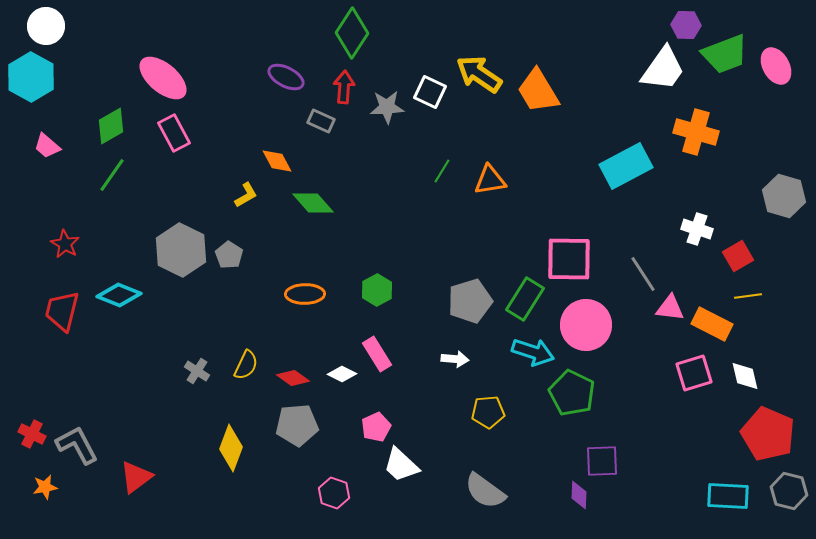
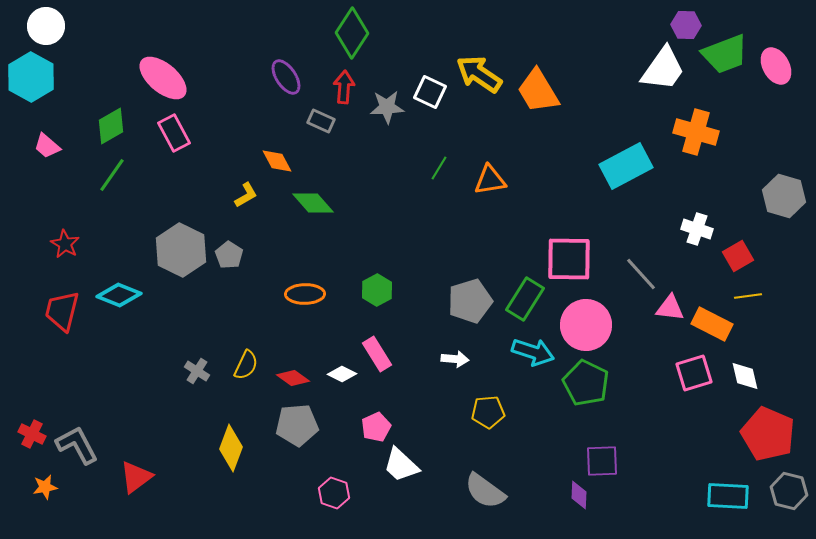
purple ellipse at (286, 77): rotated 30 degrees clockwise
green line at (442, 171): moved 3 px left, 3 px up
gray line at (643, 274): moved 2 px left; rotated 9 degrees counterclockwise
green pentagon at (572, 393): moved 14 px right, 10 px up
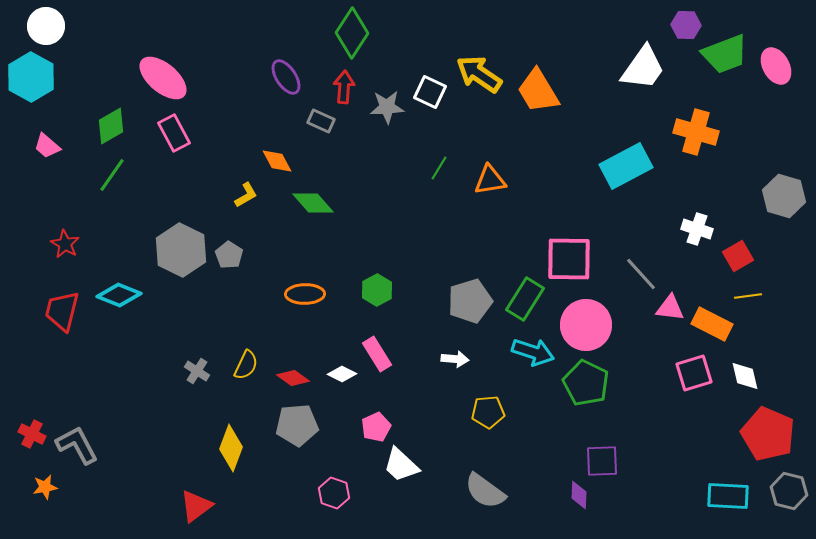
white trapezoid at (663, 69): moved 20 px left, 1 px up
red triangle at (136, 477): moved 60 px right, 29 px down
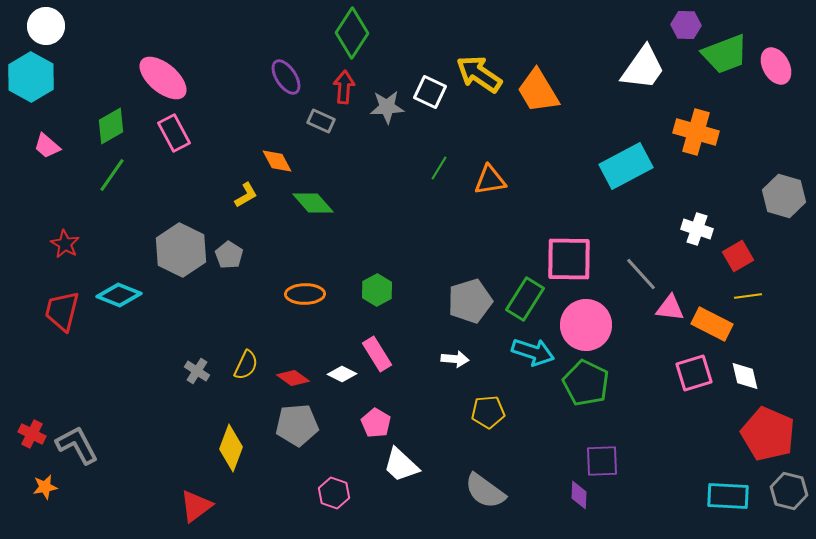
pink pentagon at (376, 427): moved 4 px up; rotated 16 degrees counterclockwise
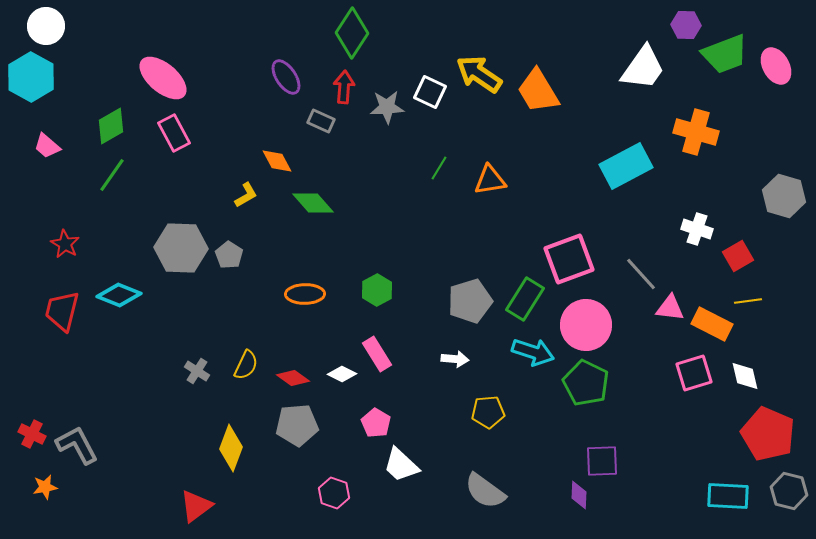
gray hexagon at (181, 250): moved 2 px up; rotated 24 degrees counterclockwise
pink square at (569, 259): rotated 21 degrees counterclockwise
yellow line at (748, 296): moved 5 px down
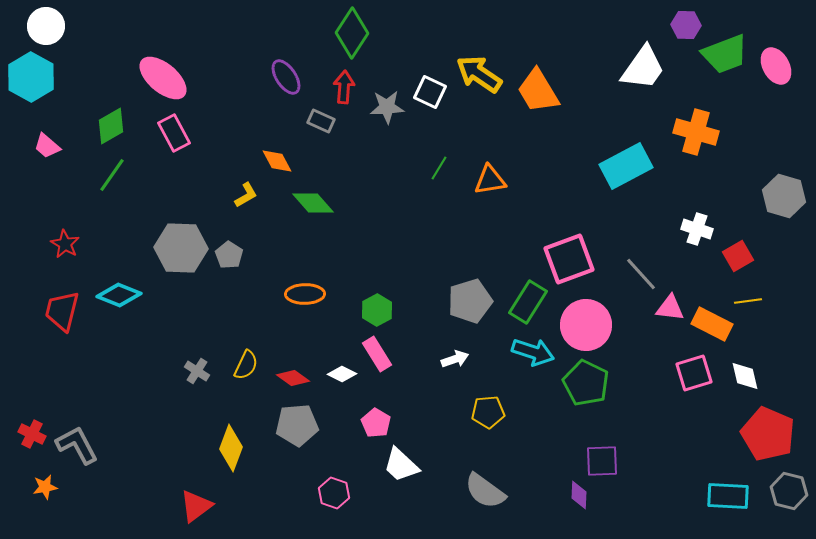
green hexagon at (377, 290): moved 20 px down
green rectangle at (525, 299): moved 3 px right, 3 px down
white arrow at (455, 359): rotated 24 degrees counterclockwise
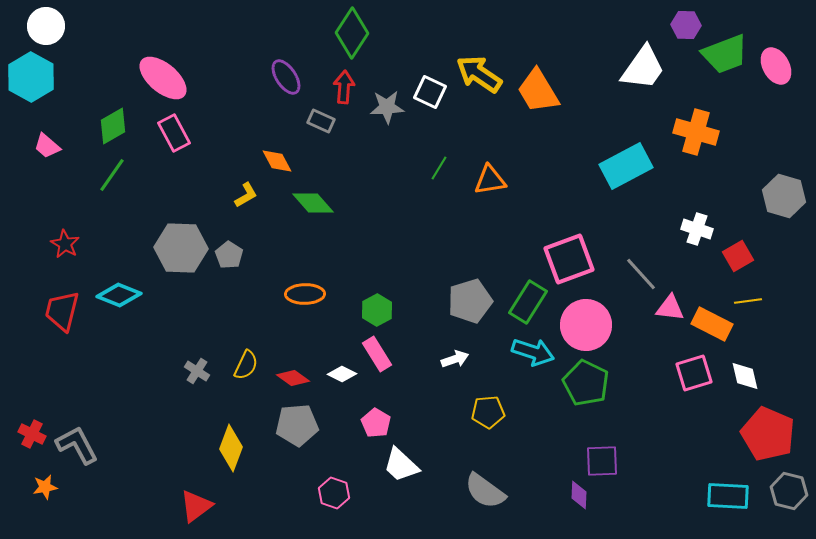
green diamond at (111, 126): moved 2 px right
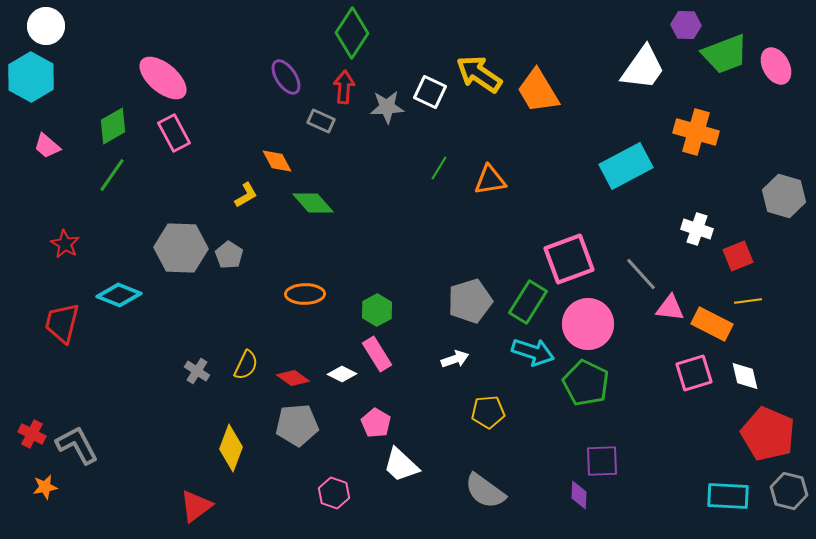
red square at (738, 256): rotated 8 degrees clockwise
red trapezoid at (62, 311): moved 12 px down
pink circle at (586, 325): moved 2 px right, 1 px up
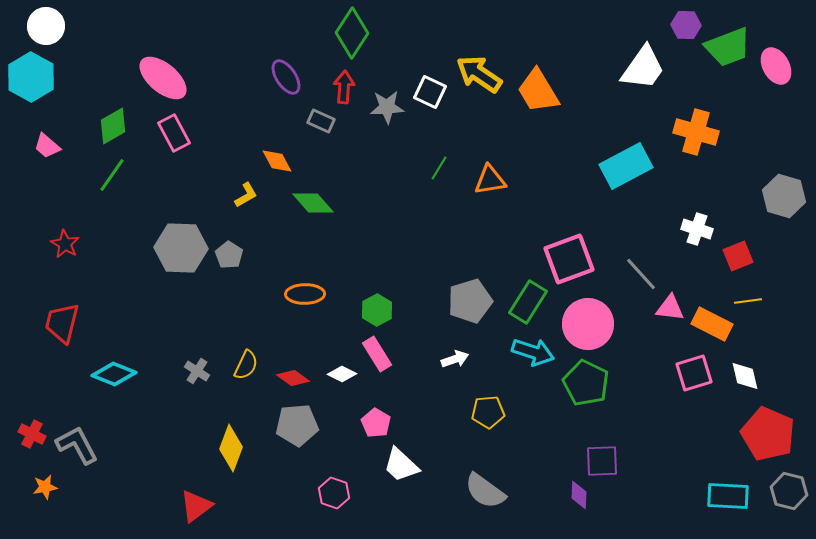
green trapezoid at (725, 54): moved 3 px right, 7 px up
cyan diamond at (119, 295): moved 5 px left, 79 px down
